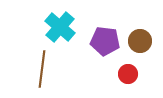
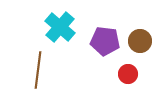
brown line: moved 4 px left, 1 px down
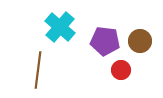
red circle: moved 7 px left, 4 px up
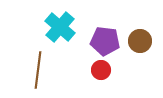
red circle: moved 20 px left
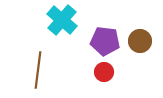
cyan cross: moved 2 px right, 7 px up
red circle: moved 3 px right, 2 px down
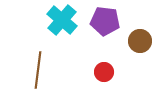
purple pentagon: moved 20 px up
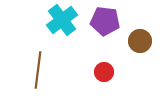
cyan cross: rotated 12 degrees clockwise
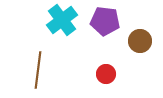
red circle: moved 2 px right, 2 px down
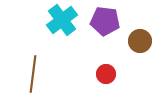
brown line: moved 5 px left, 4 px down
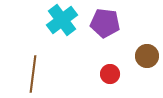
purple pentagon: moved 2 px down
brown circle: moved 7 px right, 15 px down
red circle: moved 4 px right
